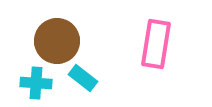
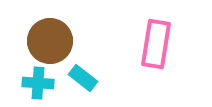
brown circle: moved 7 px left
cyan cross: moved 2 px right
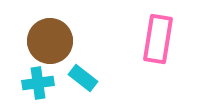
pink rectangle: moved 2 px right, 5 px up
cyan cross: rotated 12 degrees counterclockwise
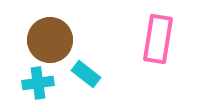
brown circle: moved 1 px up
cyan rectangle: moved 3 px right, 4 px up
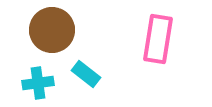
brown circle: moved 2 px right, 10 px up
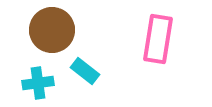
cyan rectangle: moved 1 px left, 3 px up
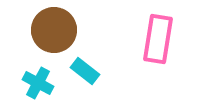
brown circle: moved 2 px right
cyan cross: rotated 36 degrees clockwise
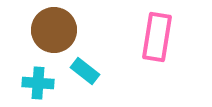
pink rectangle: moved 1 px left, 2 px up
cyan cross: rotated 24 degrees counterclockwise
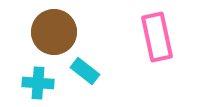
brown circle: moved 2 px down
pink rectangle: rotated 21 degrees counterclockwise
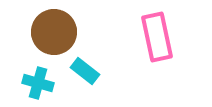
cyan cross: rotated 12 degrees clockwise
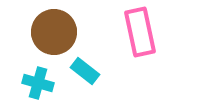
pink rectangle: moved 17 px left, 5 px up
